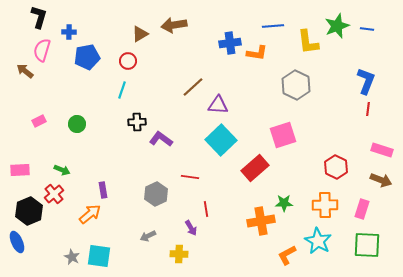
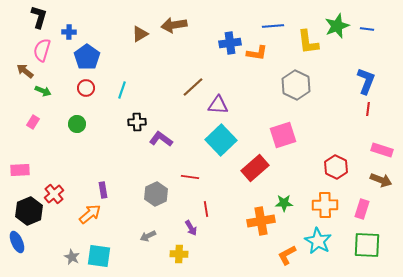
blue pentagon at (87, 57): rotated 25 degrees counterclockwise
red circle at (128, 61): moved 42 px left, 27 px down
pink rectangle at (39, 121): moved 6 px left, 1 px down; rotated 32 degrees counterclockwise
green arrow at (62, 170): moved 19 px left, 79 px up
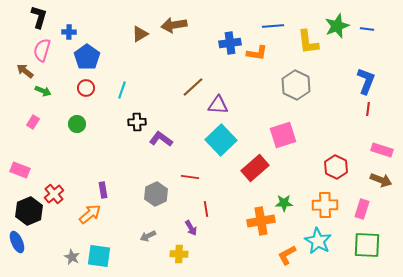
pink rectangle at (20, 170): rotated 24 degrees clockwise
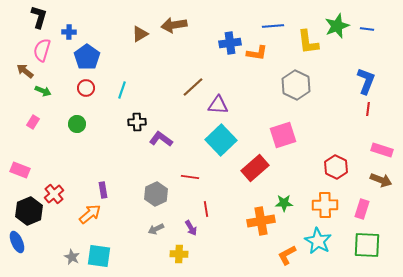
gray arrow at (148, 236): moved 8 px right, 7 px up
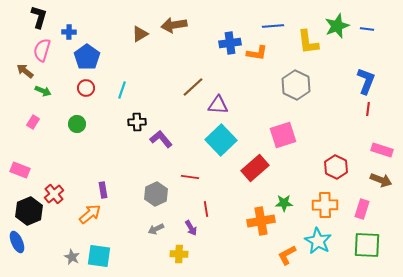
purple L-shape at (161, 139): rotated 15 degrees clockwise
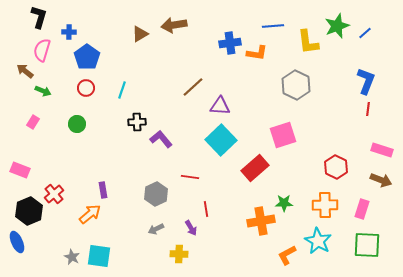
blue line at (367, 29): moved 2 px left, 4 px down; rotated 48 degrees counterclockwise
purple triangle at (218, 105): moved 2 px right, 1 px down
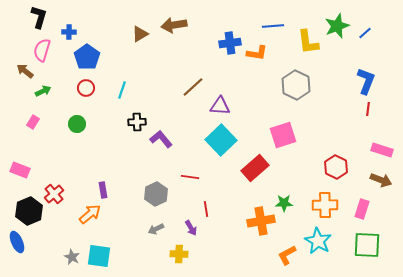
green arrow at (43, 91): rotated 49 degrees counterclockwise
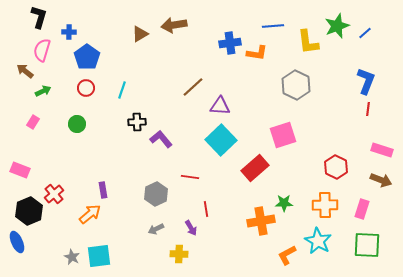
cyan square at (99, 256): rotated 15 degrees counterclockwise
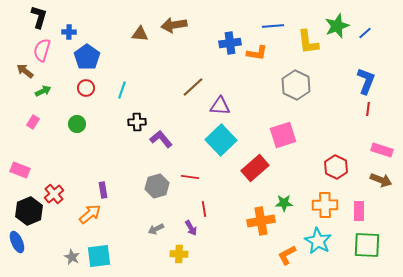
brown triangle at (140, 34): rotated 36 degrees clockwise
gray hexagon at (156, 194): moved 1 px right, 8 px up; rotated 10 degrees clockwise
red line at (206, 209): moved 2 px left
pink rectangle at (362, 209): moved 3 px left, 2 px down; rotated 18 degrees counterclockwise
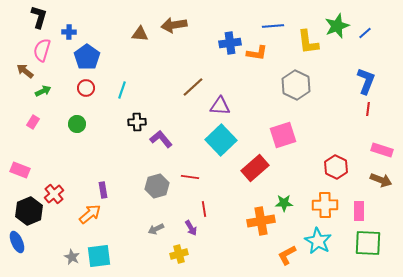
green square at (367, 245): moved 1 px right, 2 px up
yellow cross at (179, 254): rotated 18 degrees counterclockwise
